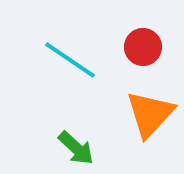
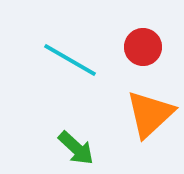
cyan line: rotated 4 degrees counterclockwise
orange triangle: rotated 4 degrees clockwise
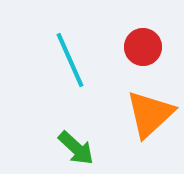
cyan line: rotated 36 degrees clockwise
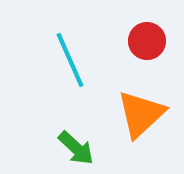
red circle: moved 4 px right, 6 px up
orange triangle: moved 9 px left
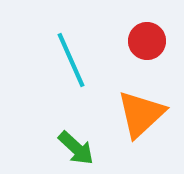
cyan line: moved 1 px right
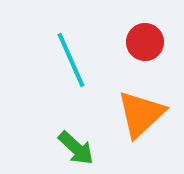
red circle: moved 2 px left, 1 px down
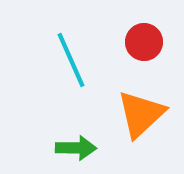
red circle: moved 1 px left
green arrow: rotated 42 degrees counterclockwise
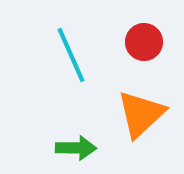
cyan line: moved 5 px up
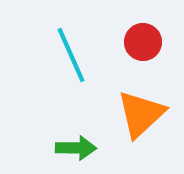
red circle: moved 1 px left
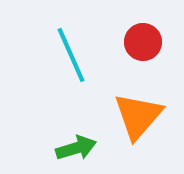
orange triangle: moved 3 px left, 2 px down; rotated 6 degrees counterclockwise
green arrow: rotated 18 degrees counterclockwise
